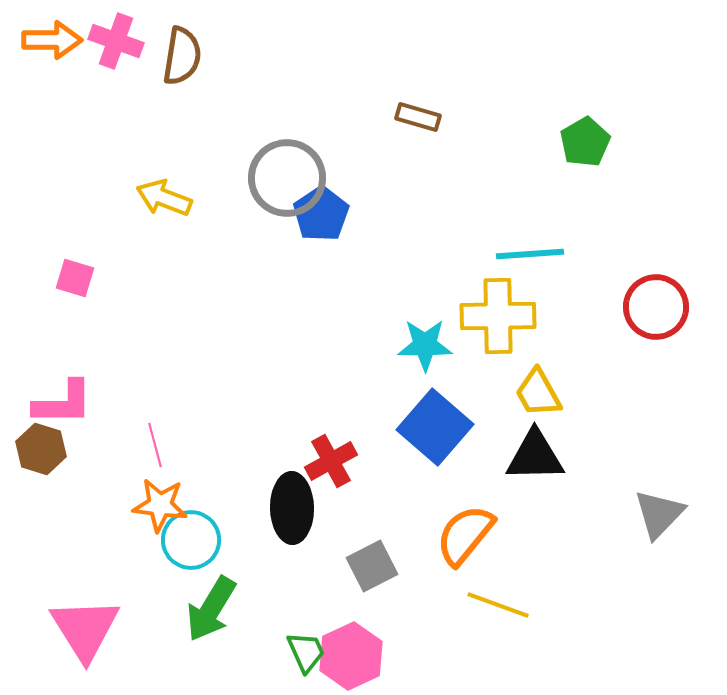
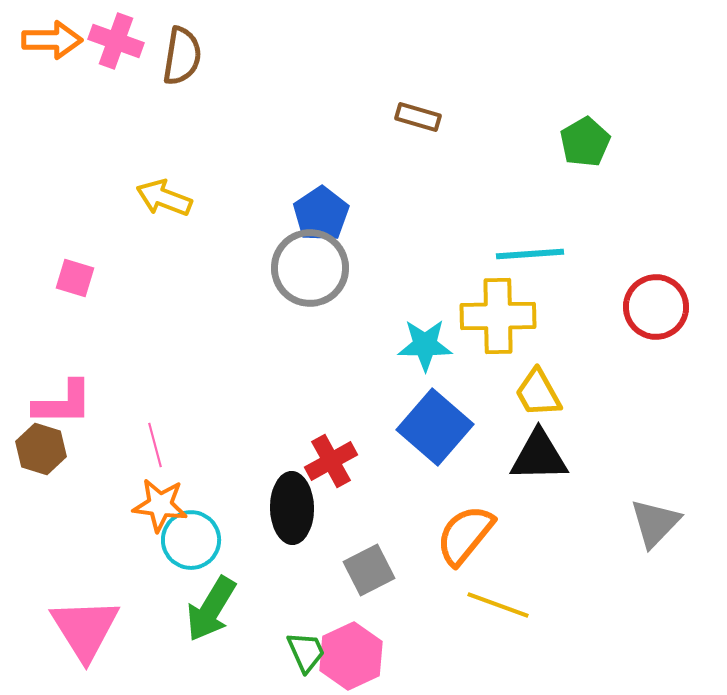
gray circle: moved 23 px right, 90 px down
black triangle: moved 4 px right
gray triangle: moved 4 px left, 9 px down
gray square: moved 3 px left, 4 px down
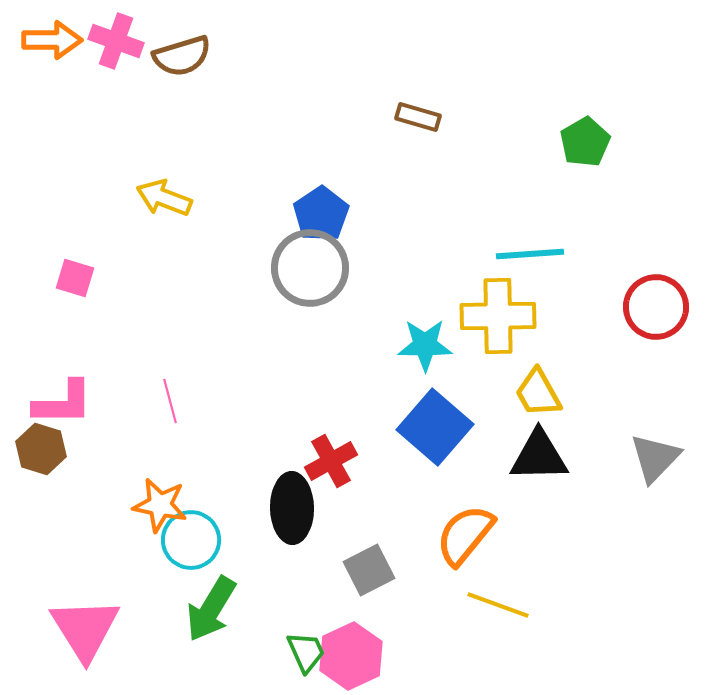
brown semicircle: rotated 64 degrees clockwise
pink line: moved 15 px right, 44 px up
orange star: rotated 4 degrees clockwise
gray triangle: moved 65 px up
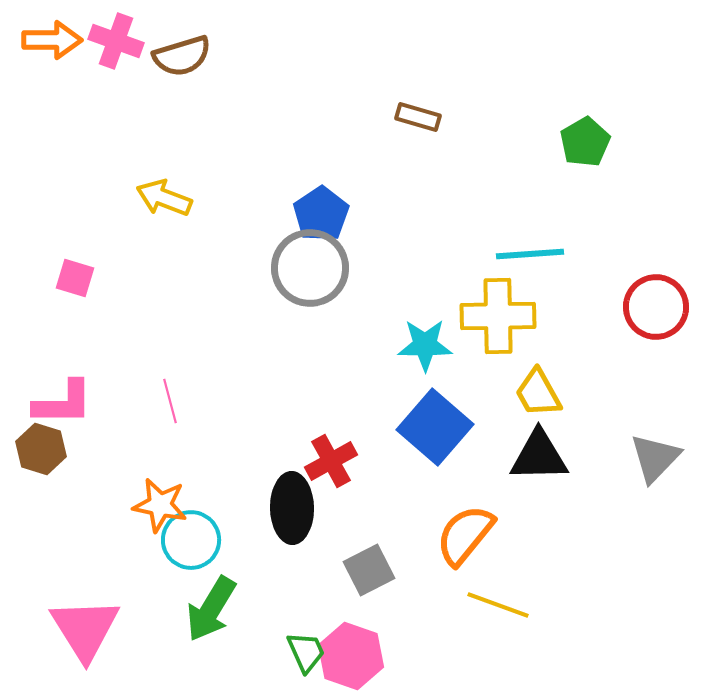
pink hexagon: rotated 16 degrees counterclockwise
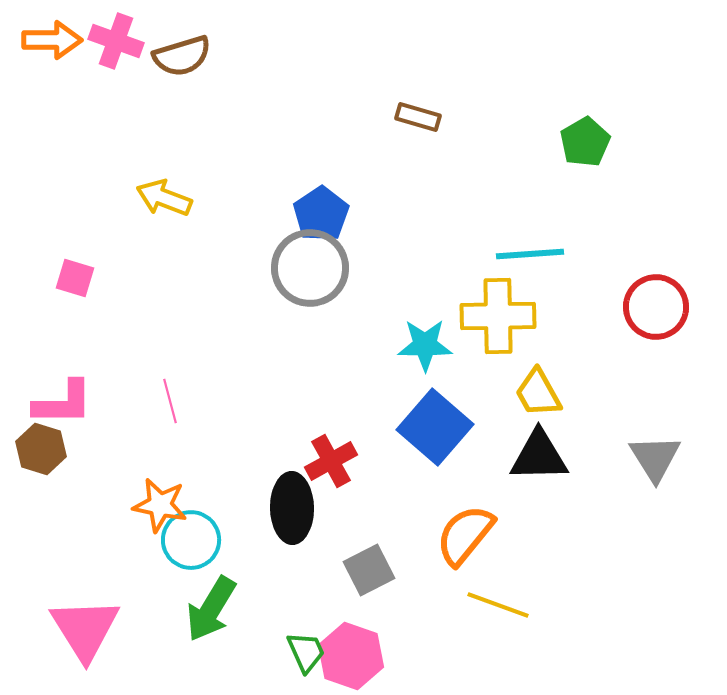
gray triangle: rotated 16 degrees counterclockwise
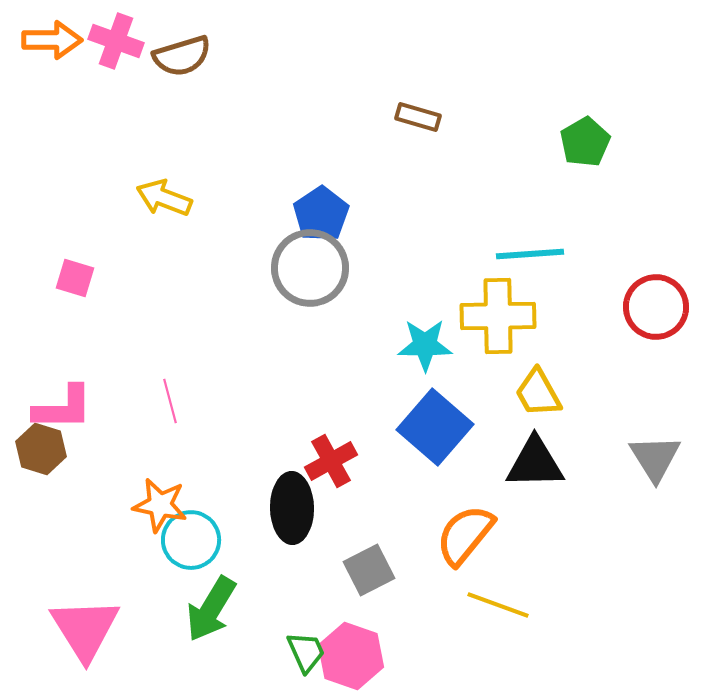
pink L-shape: moved 5 px down
black triangle: moved 4 px left, 7 px down
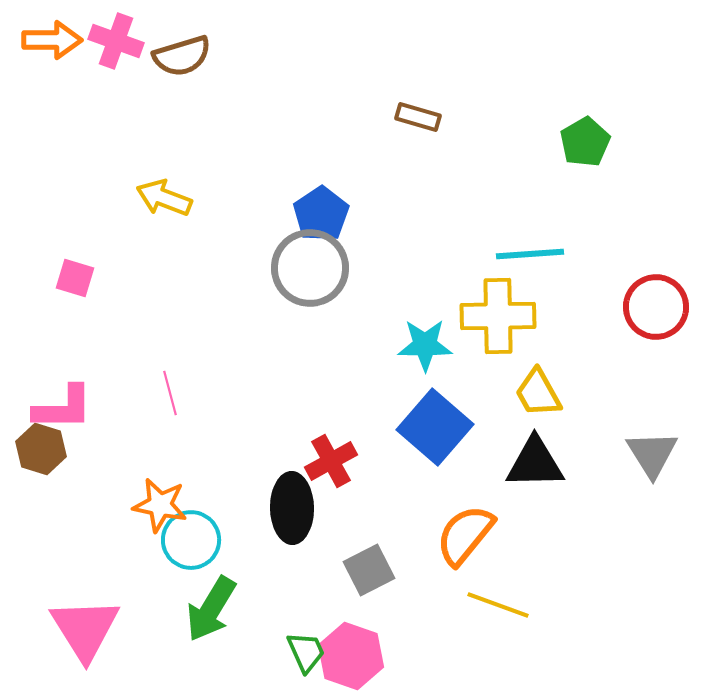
pink line: moved 8 px up
gray triangle: moved 3 px left, 4 px up
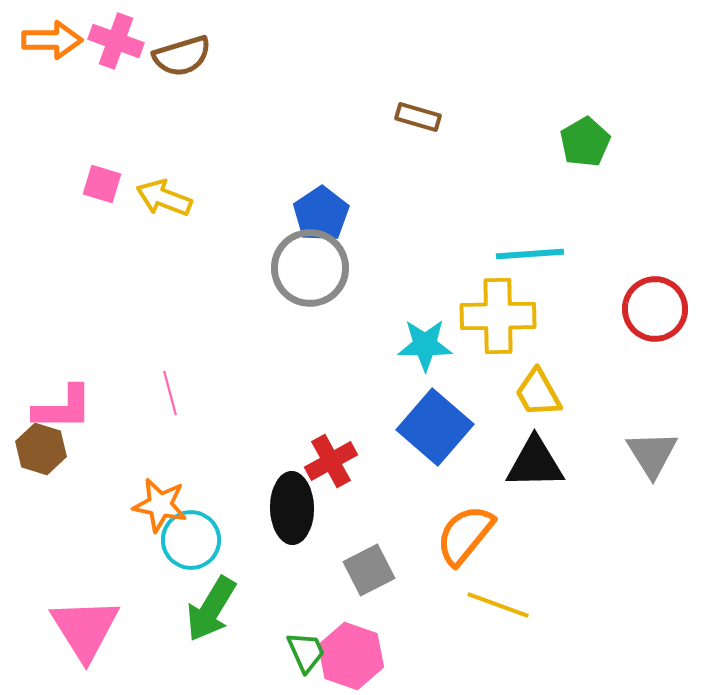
pink square: moved 27 px right, 94 px up
red circle: moved 1 px left, 2 px down
